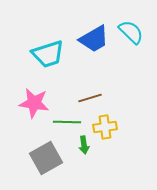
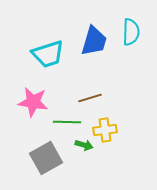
cyan semicircle: rotated 48 degrees clockwise
blue trapezoid: moved 2 px down; rotated 44 degrees counterclockwise
pink star: moved 1 px left, 1 px up
yellow cross: moved 3 px down
green arrow: rotated 66 degrees counterclockwise
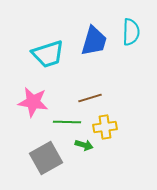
yellow cross: moved 3 px up
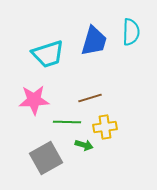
pink star: moved 1 px right, 2 px up; rotated 12 degrees counterclockwise
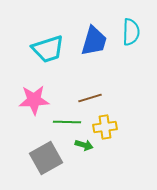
cyan trapezoid: moved 5 px up
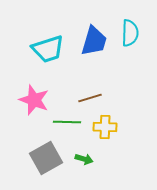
cyan semicircle: moved 1 px left, 1 px down
pink star: rotated 24 degrees clockwise
yellow cross: rotated 10 degrees clockwise
green arrow: moved 14 px down
